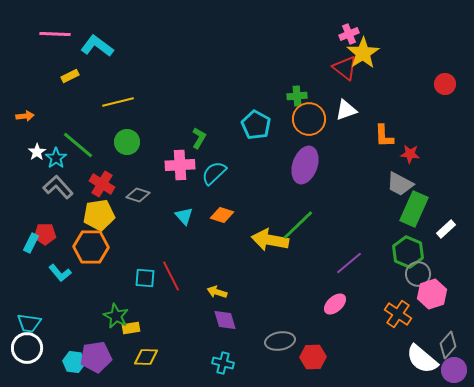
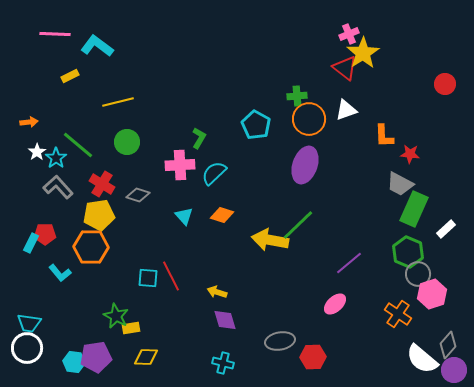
orange arrow at (25, 116): moved 4 px right, 6 px down
cyan square at (145, 278): moved 3 px right
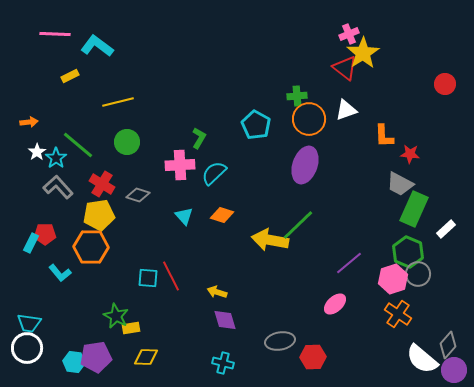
pink hexagon at (432, 294): moved 39 px left, 15 px up
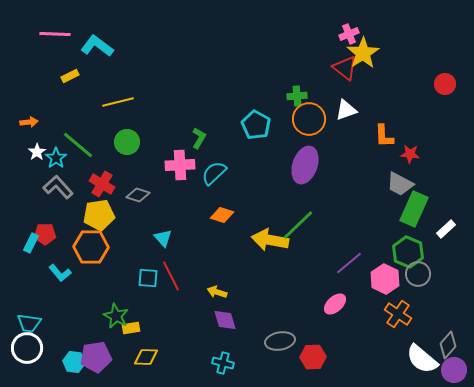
cyan triangle at (184, 216): moved 21 px left, 22 px down
pink hexagon at (393, 279): moved 8 px left; rotated 16 degrees counterclockwise
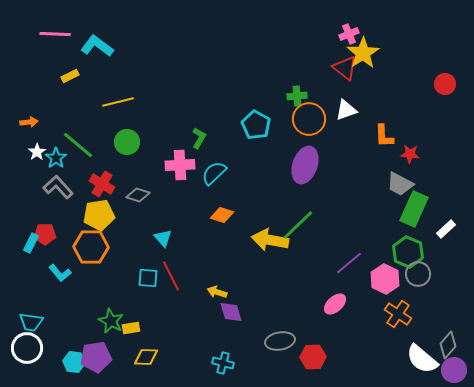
green star at (116, 316): moved 5 px left, 5 px down
purple diamond at (225, 320): moved 6 px right, 8 px up
cyan trapezoid at (29, 323): moved 2 px right, 1 px up
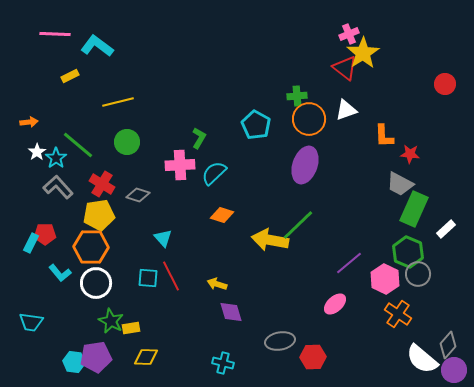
yellow arrow at (217, 292): moved 8 px up
white circle at (27, 348): moved 69 px right, 65 px up
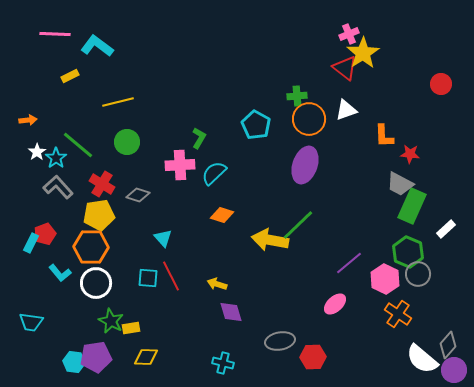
red circle at (445, 84): moved 4 px left
orange arrow at (29, 122): moved 1 px left, 2 px up
green rectangle at (414, 209): moved 2 px left, 3 px up
red pentagon at (45, 234): rotated 20 degrees counterclockwise
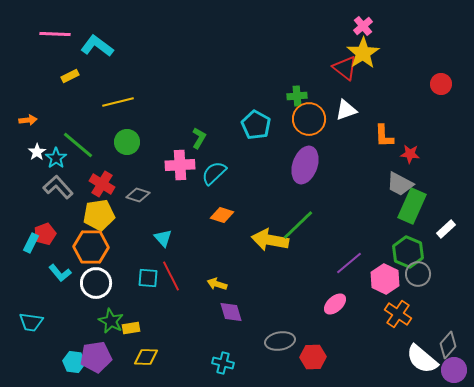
pink cross at (349, 34): moved 14 px right, 8 px up; rotated 18 degrees counterclockwise
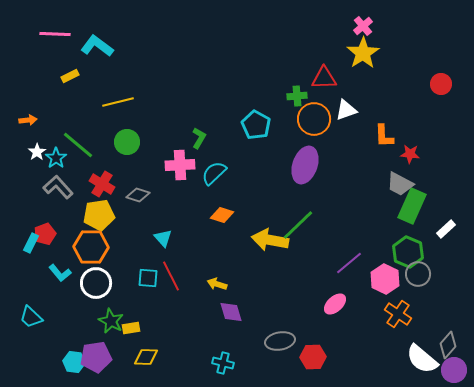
red triangle at (345, 68): moved 21 px left, 10 px down; rotated 40 degrees counterclockwise
orange circle at (309, 119): moved 5 px right
cyan trapezoid at (31, 322): moved 5 px up; rotated 35 degrees clockwise
